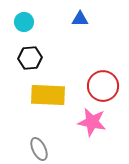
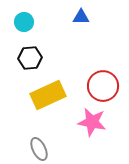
blue triangle: moved 1 px right, 2 px up
yellow rectangle: rotated 28 degrees counterclockwise
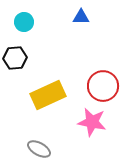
black hexagon: moved 15 px left
gray ellipse: rotated 35 degrees counterclockwise
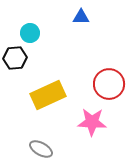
cyan circle: moved 6 px right, 11 px down
red circle: moved 6 px right, 2 px up
pink star: rotated 8 degrees counterclockwise
gray ellipse: moved 2 px right
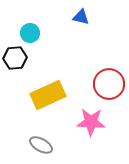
blue triangle: rotated 12 degrees clockwise
pink star: moved 1 px left
gray ellipse: moved 4 px up
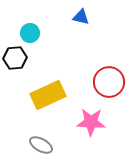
red circle: moved 2 px up
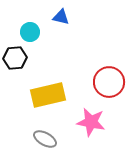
blue triangle: moved 20 px left
cyan circle: moved 1 px up
yellow rectangle: rotated 12 degrees clockwise
pink star: rotated 8 degrees clockwise
gray ellipse: moved 4 px right, 6 px up
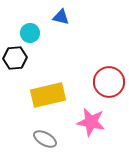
cyan circle: moved 1 px down
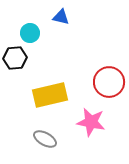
yellow rectangle: moved 2 px right
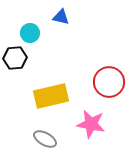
yellow rectangle: moved 1 px right, 1 px down
pink star: moved 2 px down
